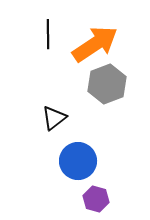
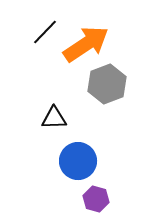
black line: moved 3 px left, 2 px up; rotated 44 degrees clockwise
orange arrow: moved 9 px left
black triangle: rotated 36 degrees clockwise
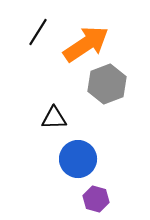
black line: moved 7 px left; rotated 12 degrees counterclockwise
blue circle: moved 2 px up
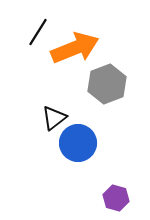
orange arrow: moved 11 px left, 4 px down; rotated 12 degrees clockwise
black triangle: rotated 36 degrees counterclockwise
blue circle: moved 16 px up
purple hexagon: moved 20 px right, 1 px up
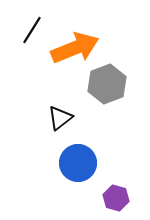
black line: moved 6 px left, 2 px up
black triangle: moved 6 px right
blue circle: moved 20 px down
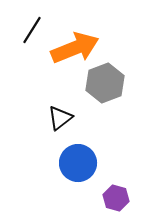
gray hexagon: moved 2 px left, 1 px up
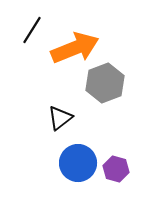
purple hexagon: moved 29 px up
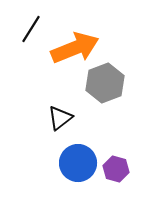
black line: moved 1 px left, 1 px up
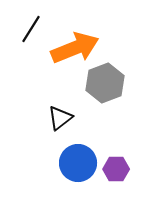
purple hexagon: rotated 15 degrees counterclockwise
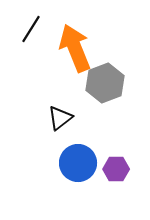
orange arrow: rotated 90 degrees counterclockwise
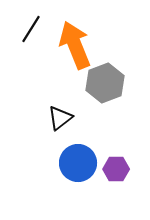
orange arrow: moved 3 px up
